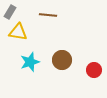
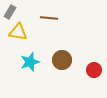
brown line: moved 1 px right, 3 px down
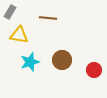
brown line: moved 1 px left
yellow triangle: moved 1 px right, 3 px down
